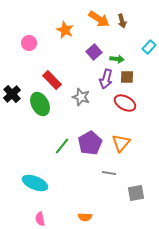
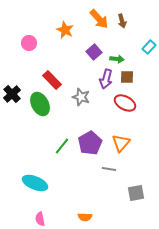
orange arrow: rotated 15 degrees clockwise
gray line: moved 4 px up
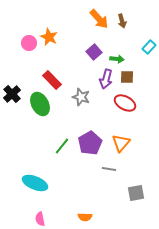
orange star: moved 16 px left, 7 px down
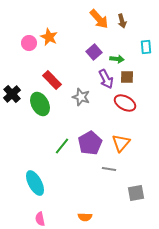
cyan rectangle: moved 3 px left; rotated 48 degrees counterclockwise
purple arrow: rotated 42 degrees counterclockwise
cyan ellipse: rotated 40 degrees clockwise
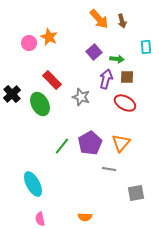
purple arrow: rotated 138 degrees counterclockwise
cyan ellipse: moved 2 px left, 1 px down
